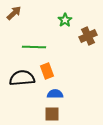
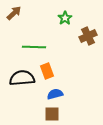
green star: moved 2 px up
blue semicircle: rotated 14 degrees counterclockwise
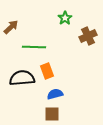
brown arrow: moved 3 px left, 14 px down
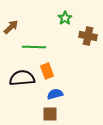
brown cross: rotated 36 degrees clockwise
brown square: moved 2 px left
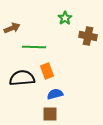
brown arrow: moved 1 px right, 1 px down; rotated 21 degrees clockwise
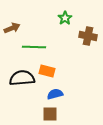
orange rectangle: rotated 56 degrees counterclockwise
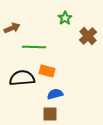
brown cross: rotated 36 degrees clockwise
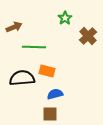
brown arrow: moved 2 px right, 1 px up
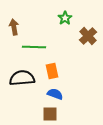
brown arrow: rotated 77 degrees counterclockwise
orange rectangle: moved 5 px right; rotated 63 degrees clockwise
blue semicircle: rotated 35 degrees clockwise
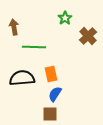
orange rectangle: moved 1 px left, 3 px down
blue semicircle: rotated 77 degrees counterclockwise
